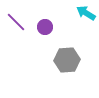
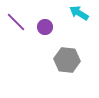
cyan arrow: moved 7 px left
gray hexagon: rotated 10 degrees clockwise
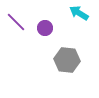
purple circle: moved 1 px down
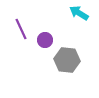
purple line: moved 5 px right, 7 px down; rotated 20 degrees clockwise
purple circle: moved 12 px down
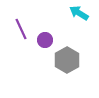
gray hexagon: rotated 25 degrees clockwise
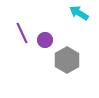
purple line: moved 1 px right, 4 px down
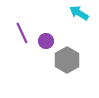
purple circle: moved 1 px right, 1 px down
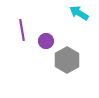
purple line: moved 3 px up; rotated 15 degrees clockwise
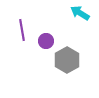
cyan arrow: moved 1 px right
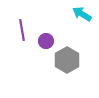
cyan arrow: moved 2 px right, 1 px down
